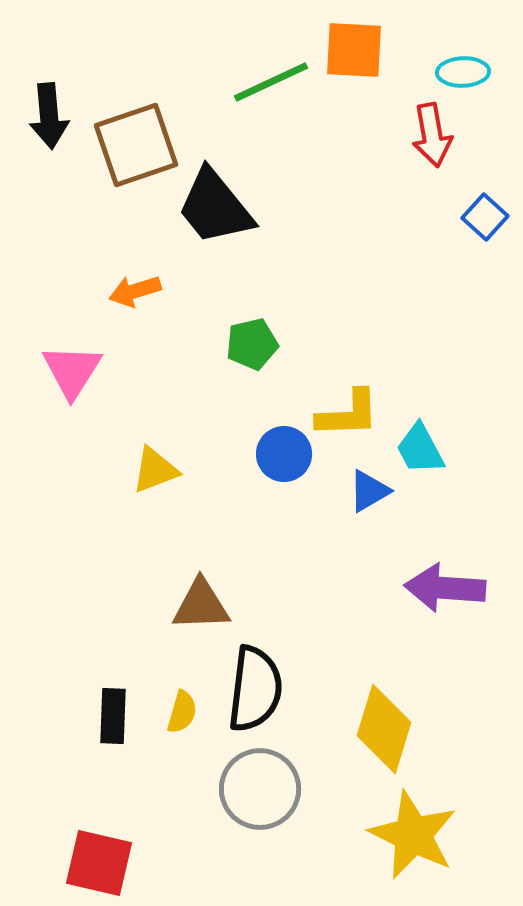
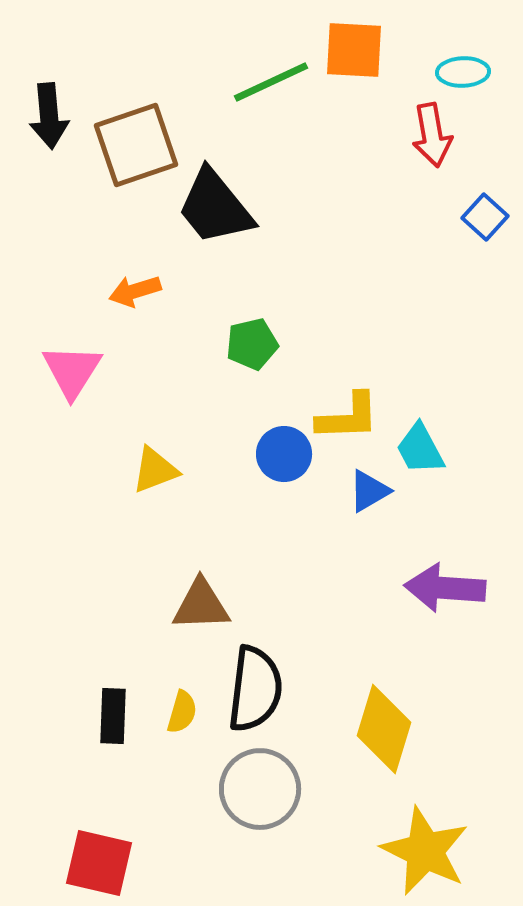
yellow L-shape: moved 3 px down
yellow star: moved 12 px right, 16 px down
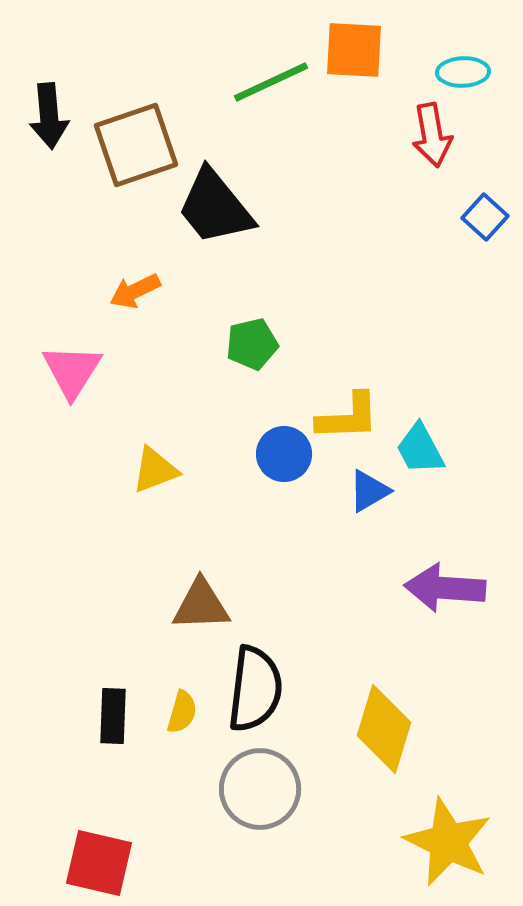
orange arrow: rotated 9 degrees counterclockwise
yellow star: moved 23 px right, 9 px up
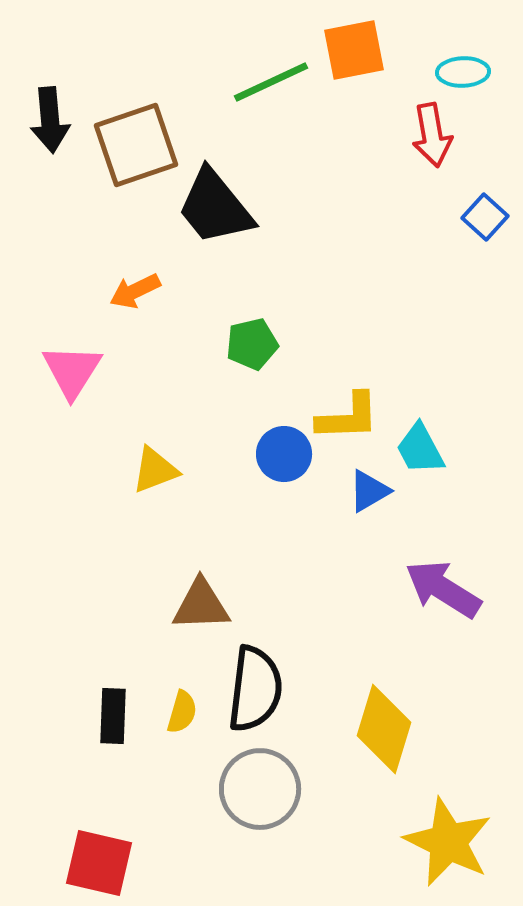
orange square: rotated 14 degrees counterclockwise
black arrow: moved 1 px right, 4 px down
purple arrow: moved 2 px left, 1 px down; rotated 28 degrees clockwise
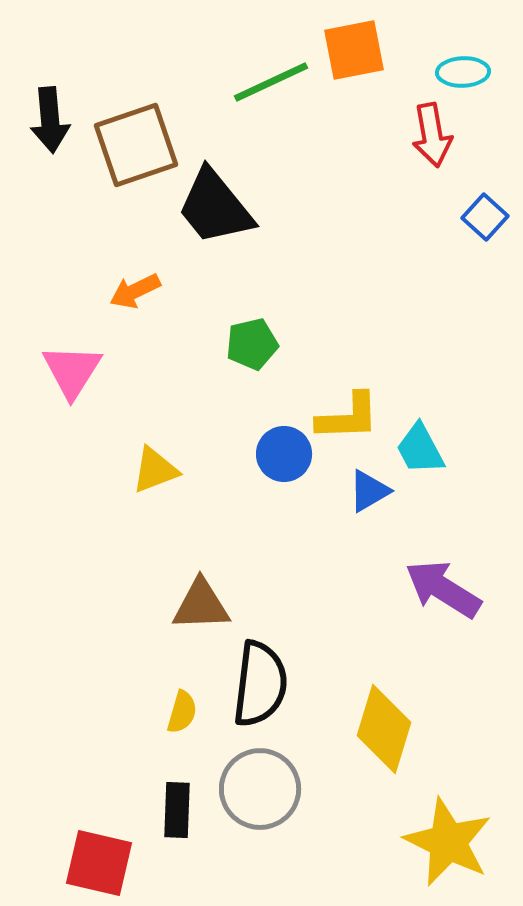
black semicircle: moved 5 px right, 5 px up
black rectangle: moved 64 px right, 94 px down
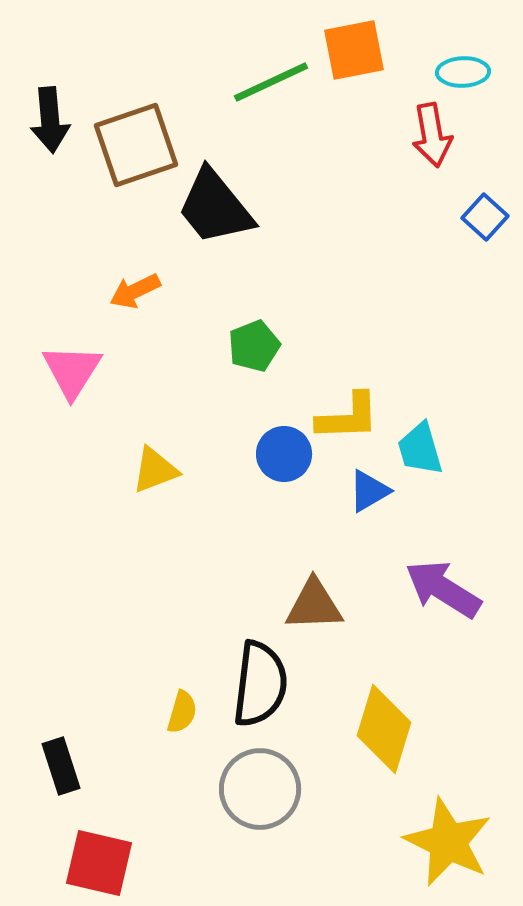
green pentagon: moved 2 px right, 2 px down; rotated 9 degrees counterclockwise
cyan trapezoid: rotated 12 degrees clockwise
brown triangle: moved 113 px right
black rectangle: moved 116 px left, 44 px up; rotated 20 degrees counterclockwise
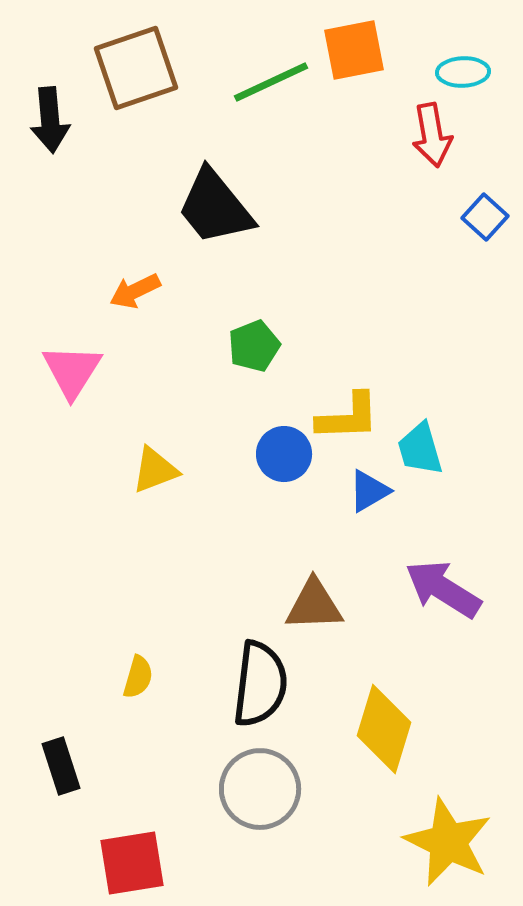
brown square: moved 77 px up
yellow semicircle: moved 44 px left, 35 px up
red square: moved 33 px right; rotated 22 degrees counterclockwise
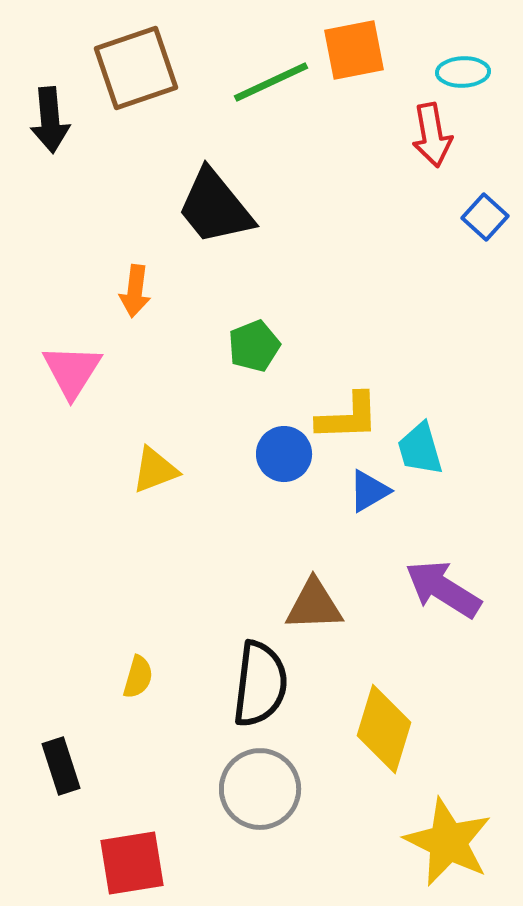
orange arrow: rotated 57 degrees counterclockwise
